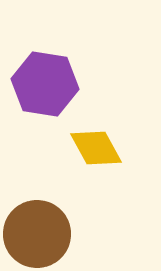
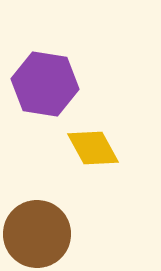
yellow diamond: moved 3 px left
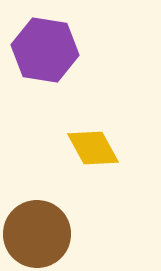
purple hexagon: moved 34 px up
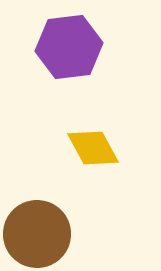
purple hexagon: moved 24 px right, 3 px up; rotated 16 degrees counterclockwise
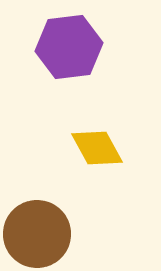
yellow diamond: moved 4 px right
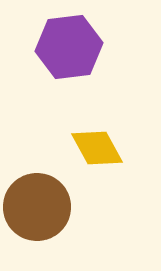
brown circle: moved 27 px up
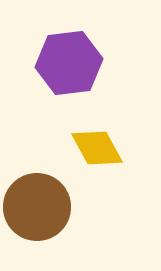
purple hexagon: moved 16 px down
